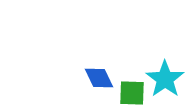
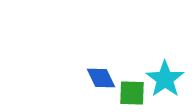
blue diamond: moved 2 px right
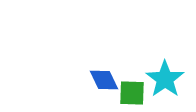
blue diamond: moved 3 px right, 2 px down
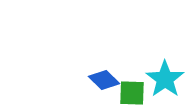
blue diamond: rotated 20 degrees counterclockwise
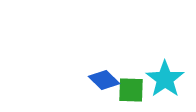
green square: moved 1 px left, 3 px up
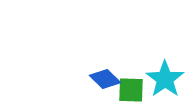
blue diamond: moved 1 px right, 1 px up
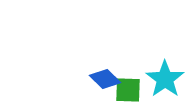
green square: moved 3 px left
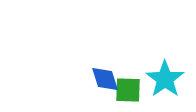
blue diamond: rotated 28 degrees clockwise
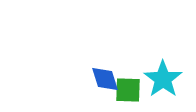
cyan star: moved 2 px left
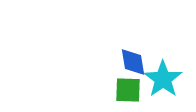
blue diamond: moved 28 px right, 17 px up; rotated 8 degrees clockwise
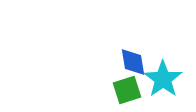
green square: moved 1 px left; rotated 20 degrees counterclockwise
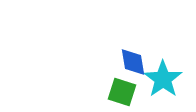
green square: moved 5 px left, 2 px down; rotated 36 degrees clockwise
